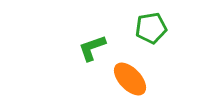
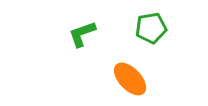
green L-shape: moved 10 px left, 14 px up
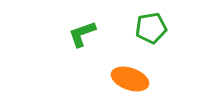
orange ellipse: rotated 27 degrees counterclockwise
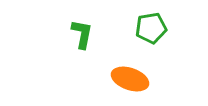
green L-shape: rotated 120 degrees clockwise
